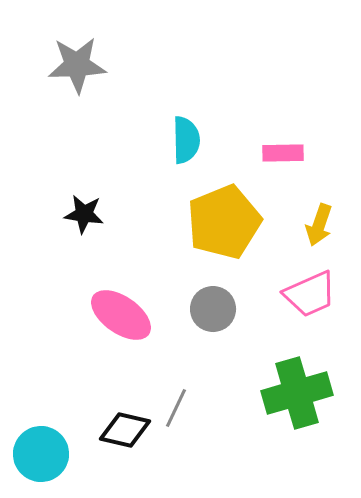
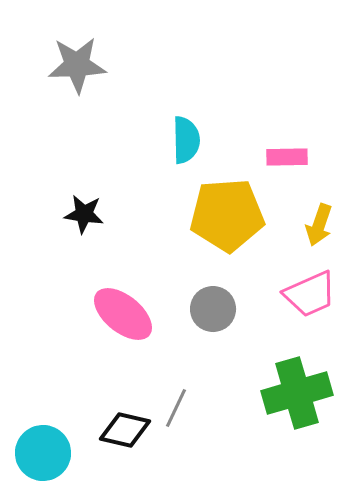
pink rectangle: moved 4 px right, 4 px down
yellow pentagon: moved 3 px right, 7 px up; rotated 18 degrees clockwise
pink ellipse: moved 2 px right, 1 px up; rotated 4 degrees clockwise
cyan circle: moved 2 px right, 1 px up
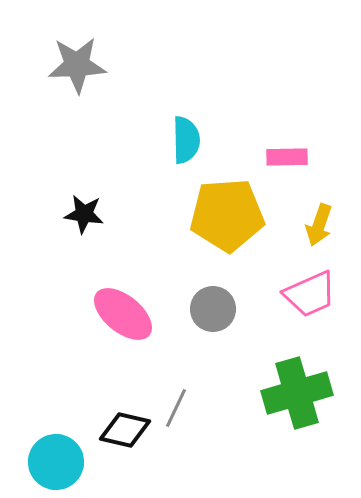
cyan circle: moved 13 px right, 9 px down
